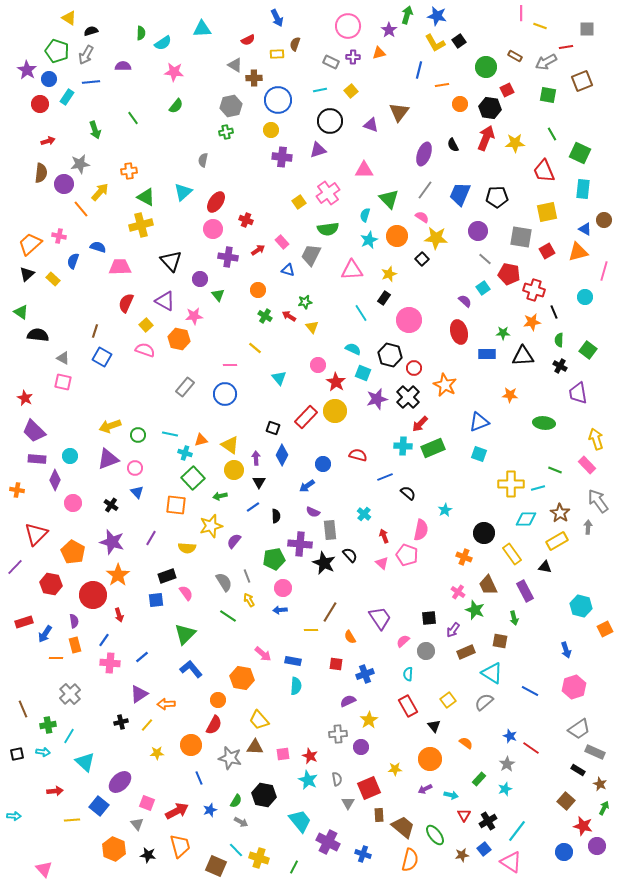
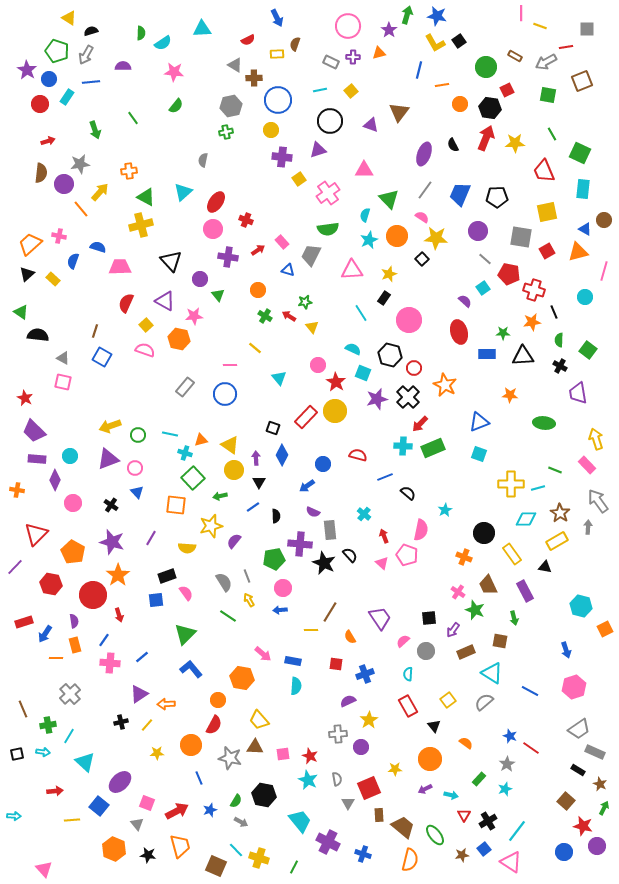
yellow square at (299, 202): moved 23 px up
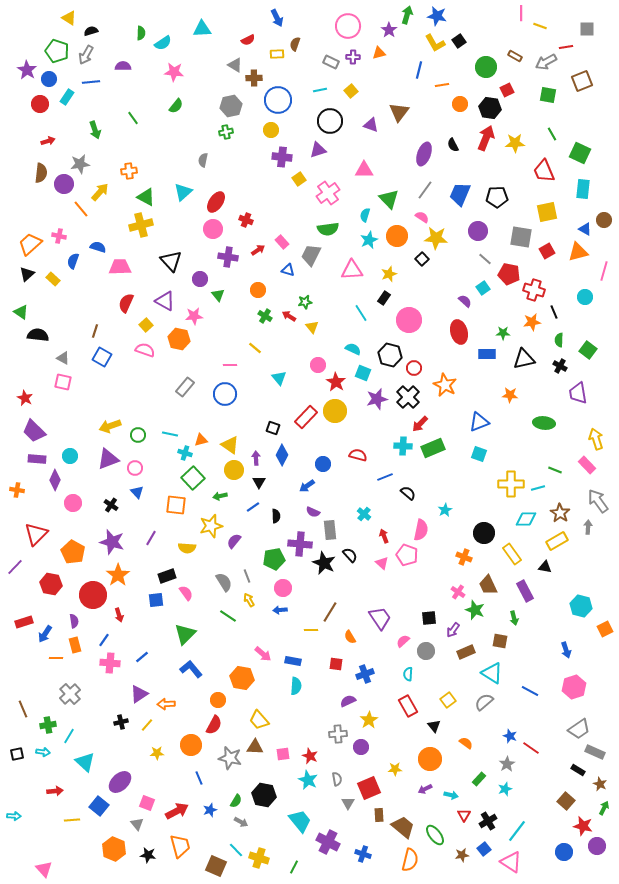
black triangle at (523, 356): moved 1 px right, 3 px down; rotated 10 degrees counterclockwise
